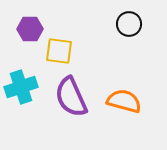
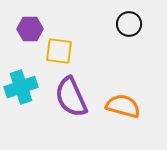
orange semicircle: moved 1 px left, 5 px down
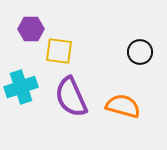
black circle: moved 11 px right, 28 px down
purple hexagon: moved 1 px right
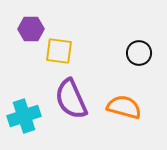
black circle: moved 1 px left, 1 px down
cyan cross: moved 3 px right, 29 px down
purple semicircle: moved 2 px down
orange semicircle: moved 1 px right, 1 px down
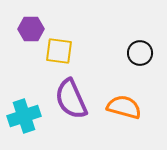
black circle: moved 1 px right
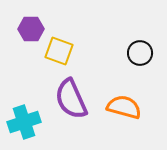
yellow square: rotated 12 degrees clockwise
cyan cross: moved 6 px down
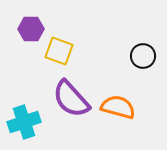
black circle: moved 3 px right, 3 px down
purple semicircle: rotated 18 degrees counterclockwise
orange semicircle: moved 6 px left
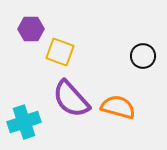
yellow square: moved 1 px right, 1 px down
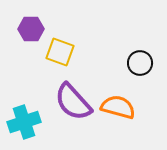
black circle: moved 3 px left, 7 px down
purple semicircle: moved 2 px right, 3 px down
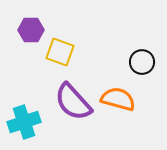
purple hexagon: moved 1 px down
black circle: moved 2 px right, 1 px up
orange semicircle: moved 8 px up
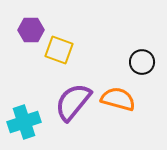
yellow square: moved 1 px left, 2 px up
purple semicircle: rotated 81 degrees clockwise
